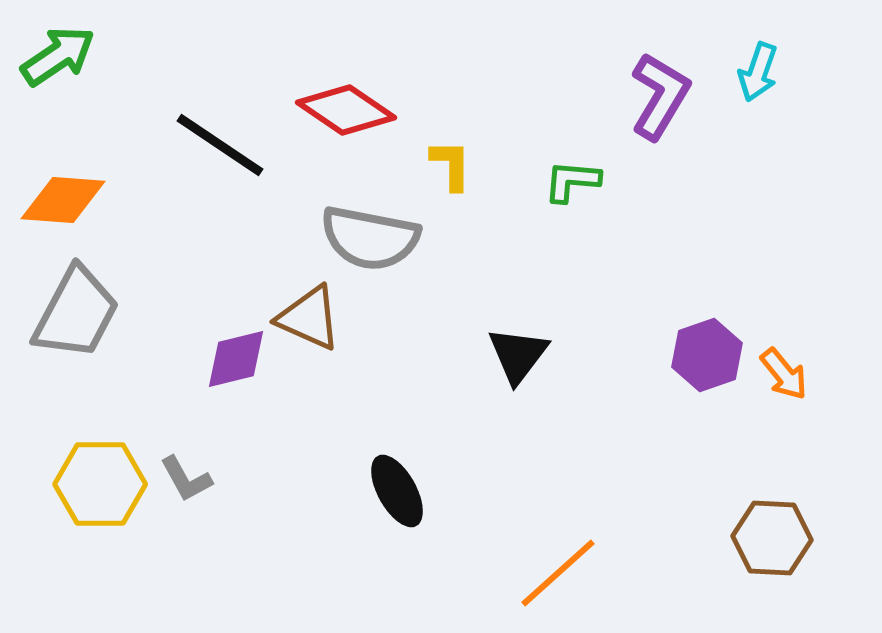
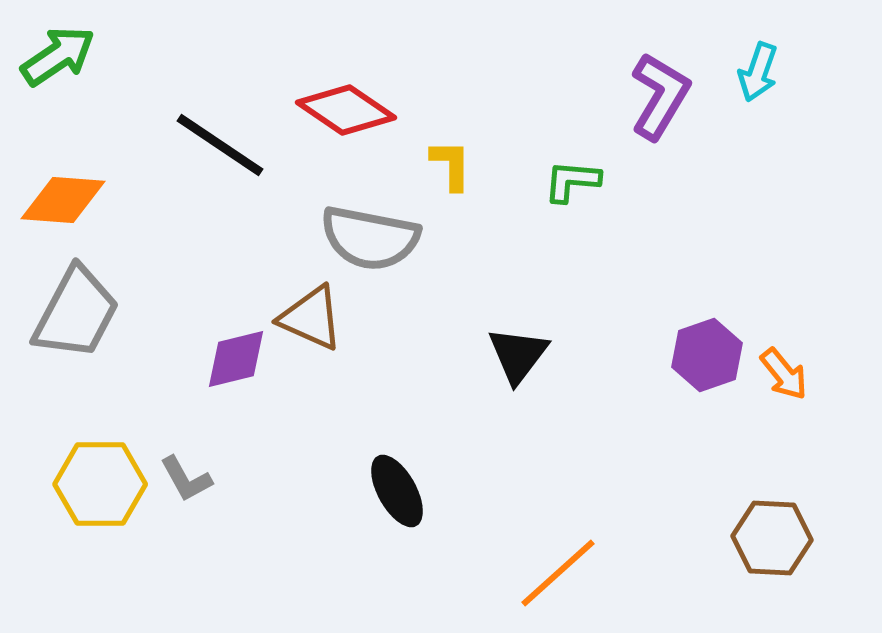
brown triangle: moved 2 px right
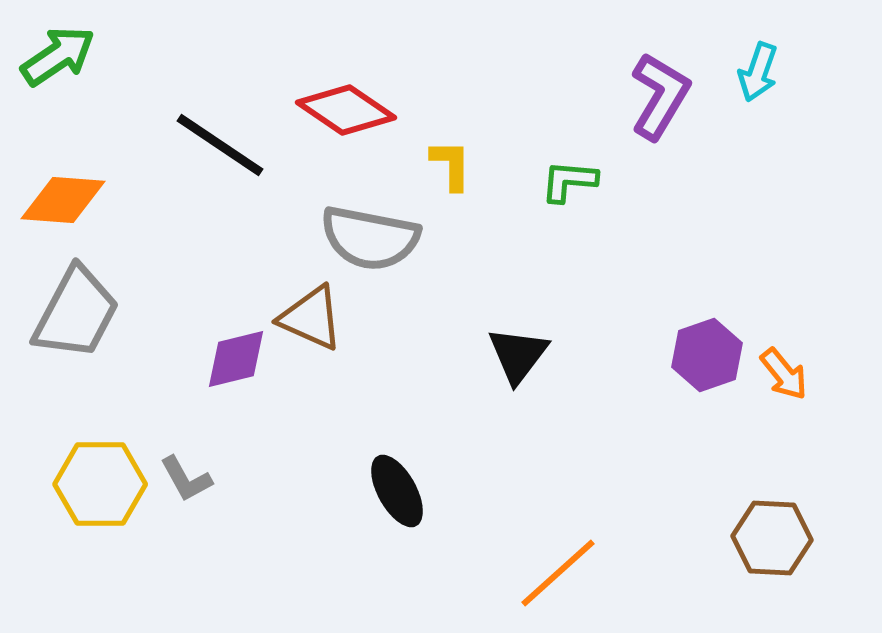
green L-shape: moved 3 px left
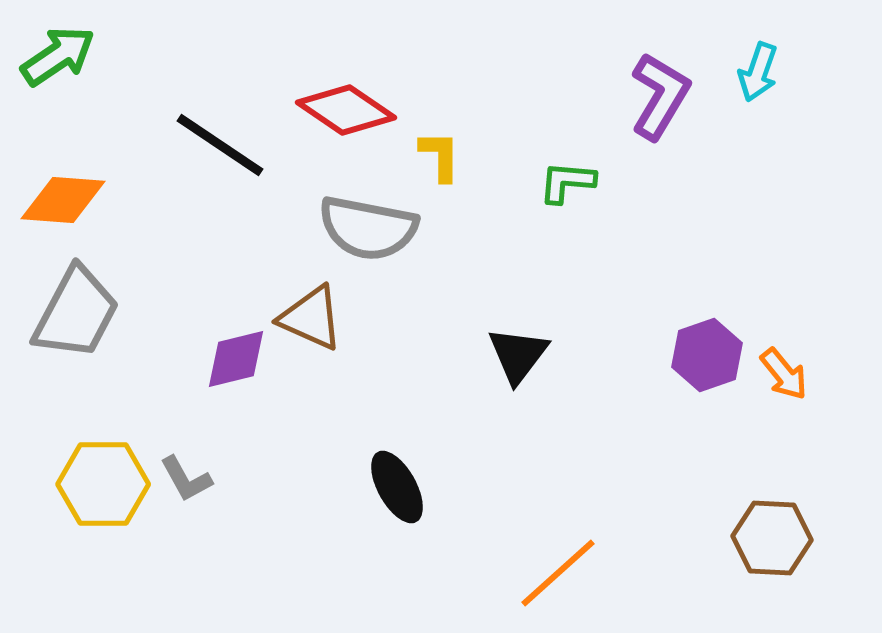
yellow L-shape: moved 11 px left, 9 px up
green L-shape: moved 2 px left, 1 px down
gray semicircle: moved 2 px left, 10 px up
yellow hexagon: moved 3 px right
black ellipse: moved 4 px up
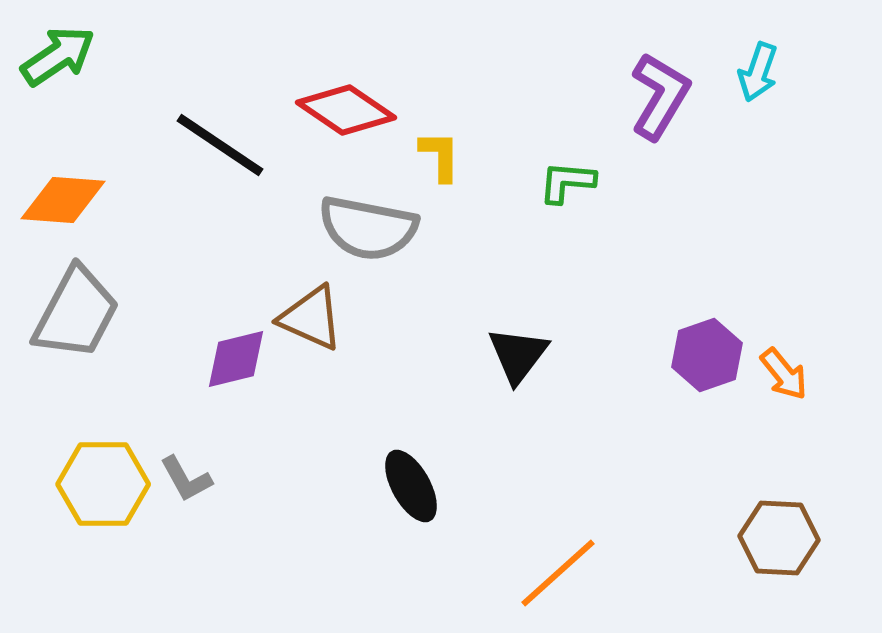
black ellipse: moved 14 px right, 1 px up
brown hexagon: moved 7 px right
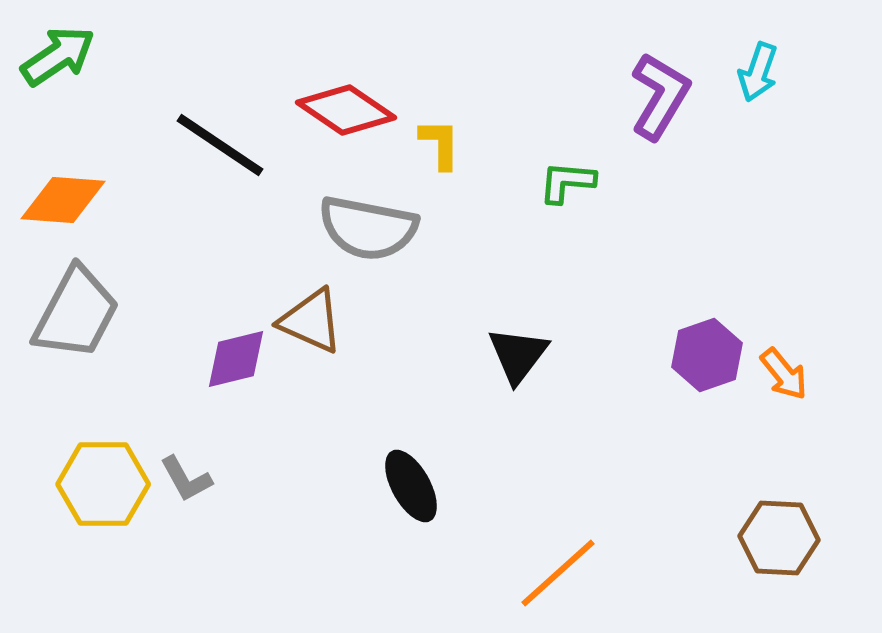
yellow L-shape: moved 12 px up
brown triangle: moved 3 px down
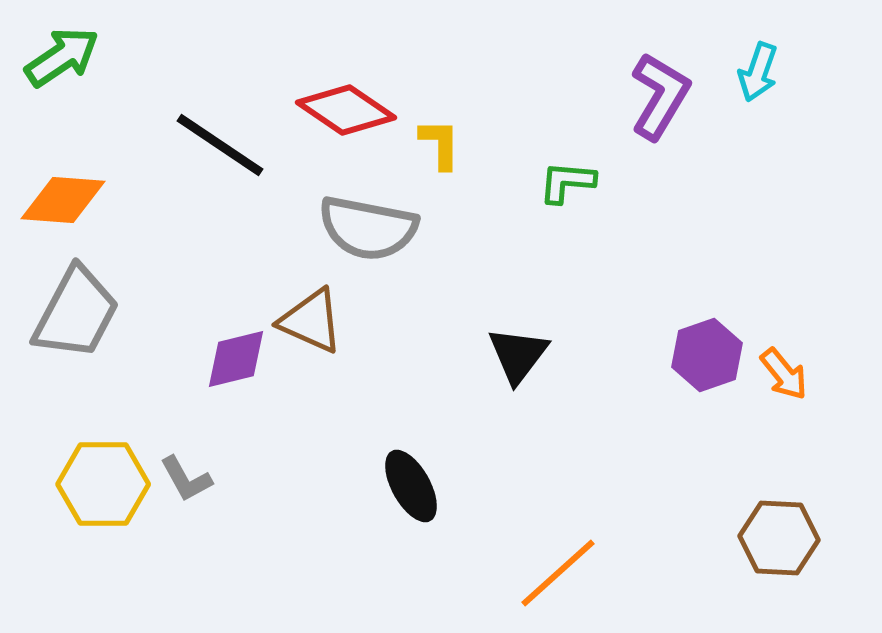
green arrow: moved 4 px right, 1 px down
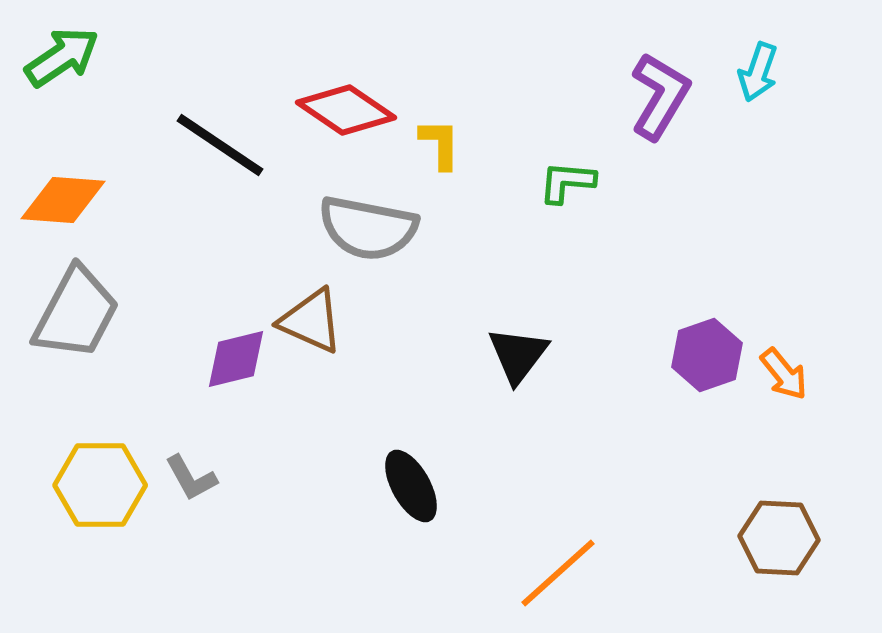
gray L-shape: moved 5 px right, 1 px up
yellow hexagon: moved 3 px left, 1 px down
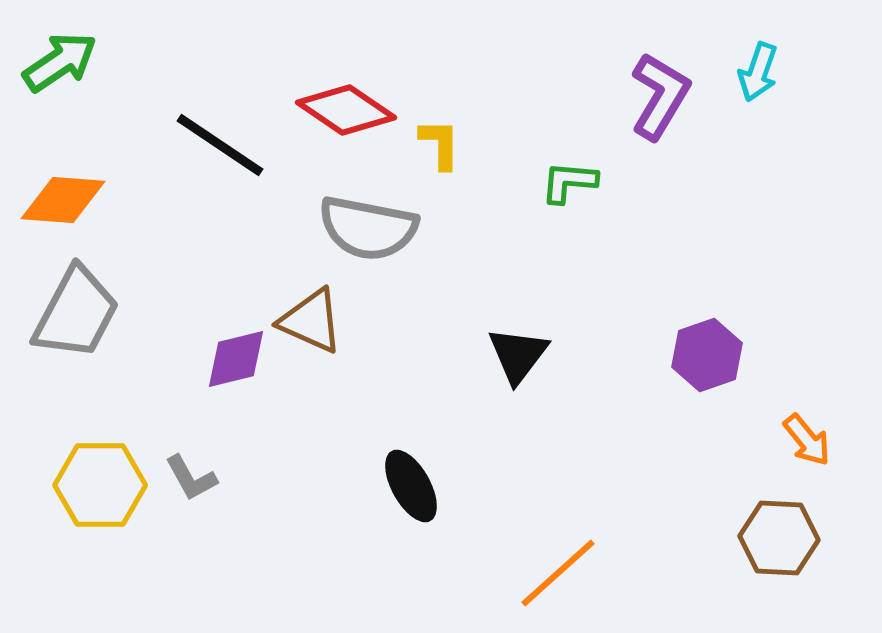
green arrow: moved 2 px left, 5 px down
green L-shape: moved 2 px right
orange arrow: moved 23 px right, 66 px down
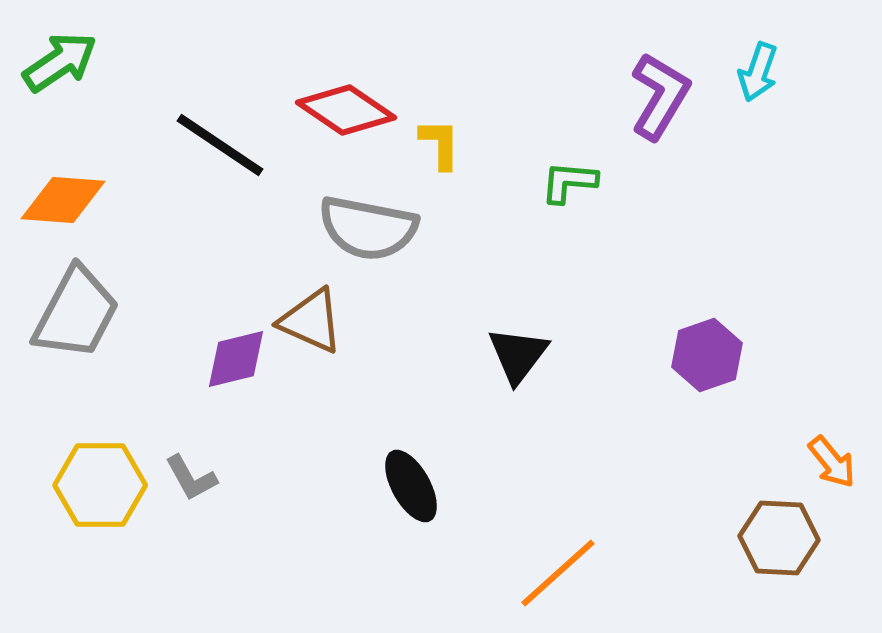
orange arrow: moved 25 px right, 22 px down
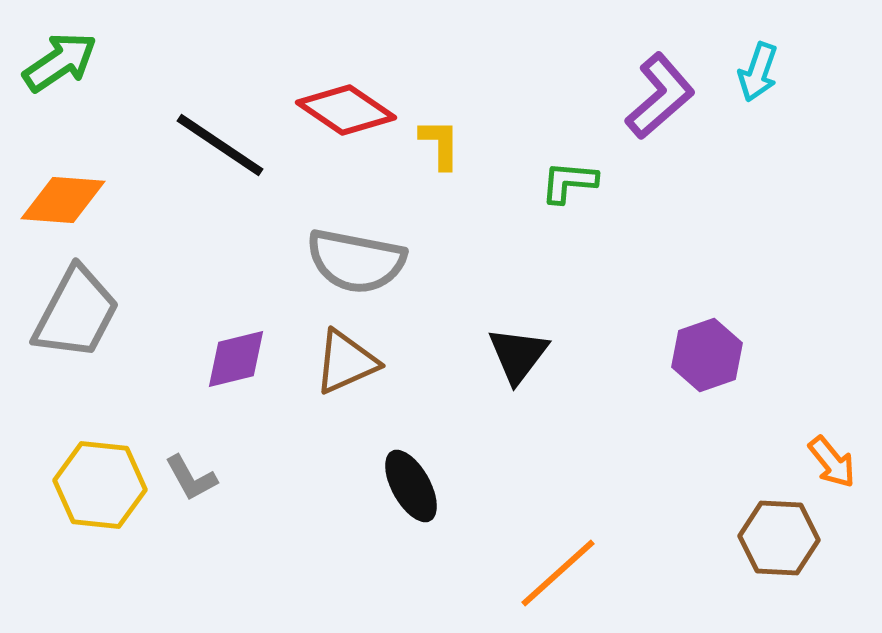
purple L-shape: rotated 18 degrees clockwise
gray semicircle: moved 12 px left, 33 px down
brown triangle: moved 35 px right, 41 px down; rotated 48 degrees counterclockwise
yellow hexagon: rotated 6 degrees clockwise
